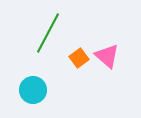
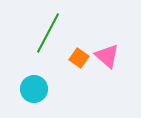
orange square: rotated 18 degrees counterclockwise
cyan circle: moved 1 px right, 1 px up
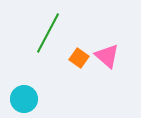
cyan circle: moved 10 px left, 10 px down
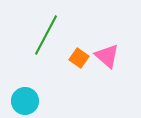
green line: moved 2 px left, 2 px down
cyan circle: moved 1 px right, 2 px down
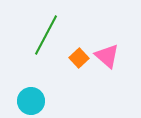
orange square: rotated 12 degrees clockwise
cyan circle: moved 6 px right
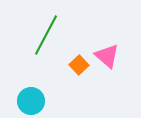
orange square: moved 7 px down
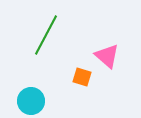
orange square: moved 3 px right, 12 px down; rotated 30 degrees counterclockwise
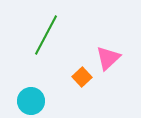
pink triangle: moved 1 px right, 2 px down; rotated 36 degrees clockwise
orange square: rotated 30 degrees clockwise
